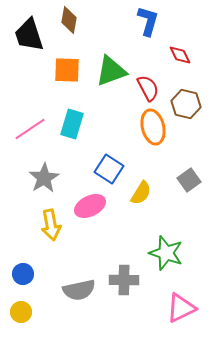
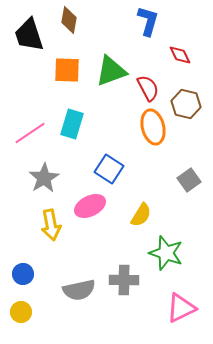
pink line: moved 4 px down
yellow semicircle: moved 22 px down
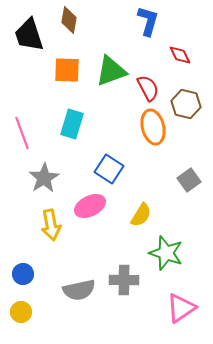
pink line: moved 8 px left; rotated 76 degrees counterclockwise
pink triangle: rotated 8 degrees counterclockwise
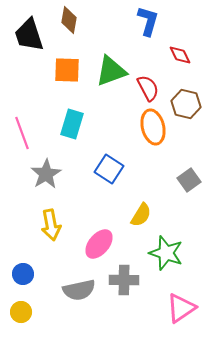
gray star: moved 2 px right, 4 px up
pink ellipse: moved 9 px right, 38 px down; rotated 24 degrees counterclockwise
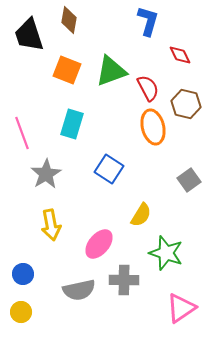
orange square: rotated 20 degrees clockwise
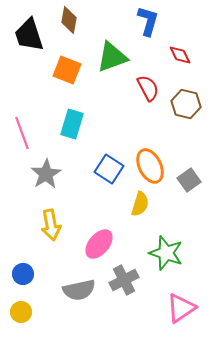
green triangle: moved 1 px right, 14 px up
orange ellipse: moved 3 px left, 39 px down; rotated 12 degrees counterclockwise
yellow semicircle: moved 1 px left, 11 px up; rotated 15 degrees counterclockwise
gray cross: rotated 28 degrees counterclockwise
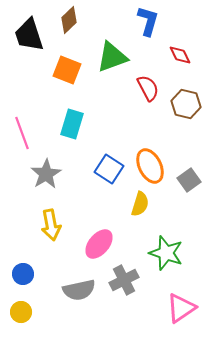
brown diamond: rotated 36 degrees clockwise
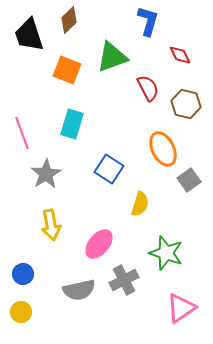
orange ellipse: moved 13 px right, 17 px up
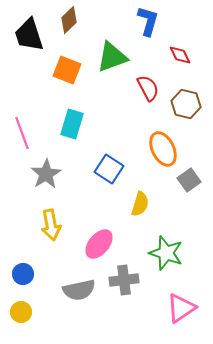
gray cross: rotated 20 degrees clockwise
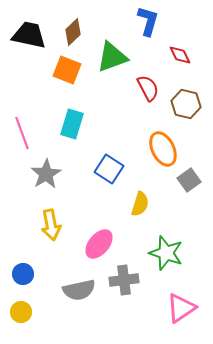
brown diamond: moved 4 px right, 12 px down
black trapezoid: rotated 120 degrees clockwise
